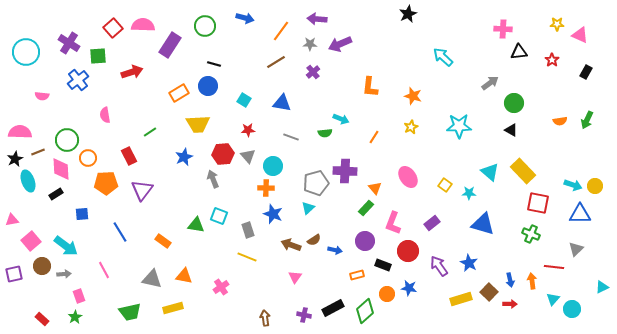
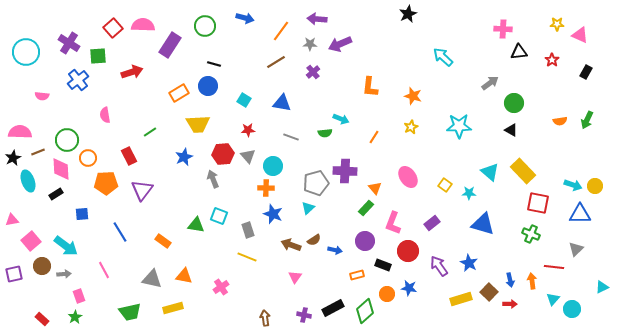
black star at (15, 159): moved 2 px left, 1 px up
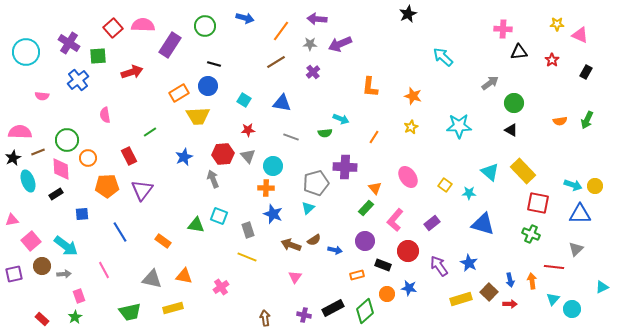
yellow trapezoid at (198, 124): moved 8 px up
purple cross at (345, 171): moved 4 px up
orange pentagon at (106, 183): moved 1 px right, 3 px down
pink L-shape at (393, 223): moved 2 px right, 3 px up; rotated 20 degrees clockwise
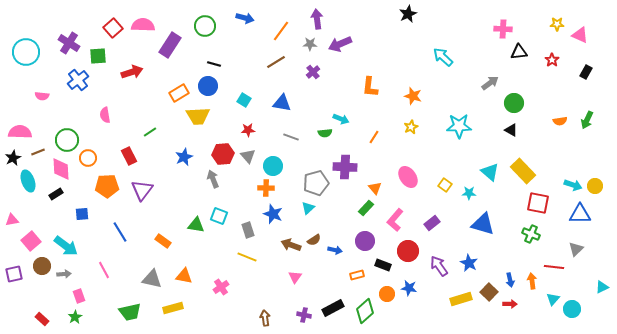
purple arrow at (317, 19): rotated 78 degrees clockwise
